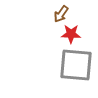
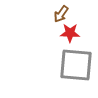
red star: moved 1 px left, 1 px up
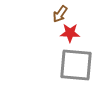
brown arrow: moved 1 px left
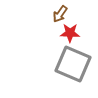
gray square: moved 3 px left, 1 px up; rotated 18 degrees clockwise
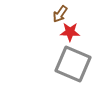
red star: moved 1 px up
